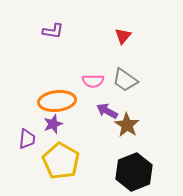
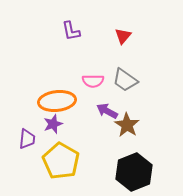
purple L-shape: moved 18 px right; rotated 70 degrees clockwise
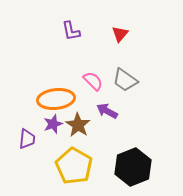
red triangle: moved 3 px left, 2 px up
pink semicircle: rotated 135 degrees counterclockwise
orange ellipse: moved 1 px left, 2 px up
brown star: moved 49 px left
yellow pentagon: moved 13 px right, 5 px down
black hexagon: moved 1 px left, 5 px up
